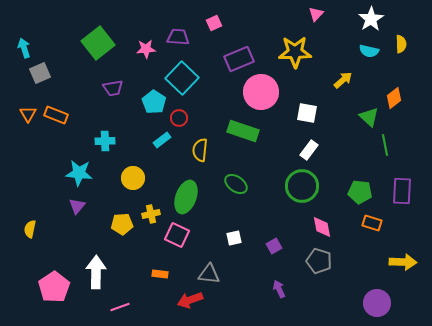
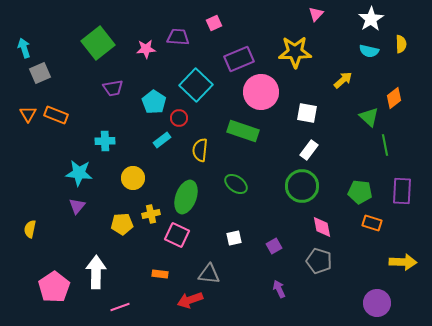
cyan square at (182, 78): moved 14 px right, 7 px down
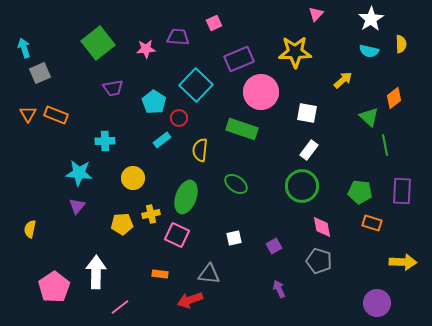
green rectangle at (243, 131): moved 1 px left, 2 px up
pink line at (120, 307): rotated 18 degrees counterclockwise
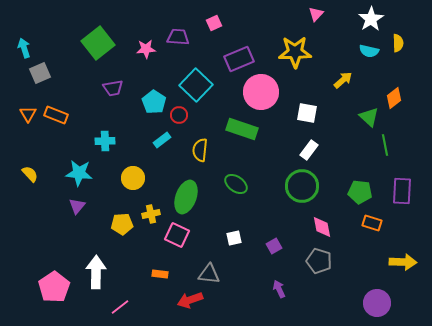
yellow semicircle at (401, 44): moved 3 px left, 1 px up
red circle at (179, 118): moved 3 px up
yellow semicircle at (30, 229): moved 55 px up; rotated 126 degrees clockwise
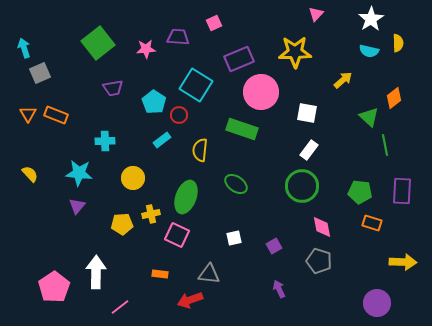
cyan square at (196, 85): rotated 12 degrees counterclockwise
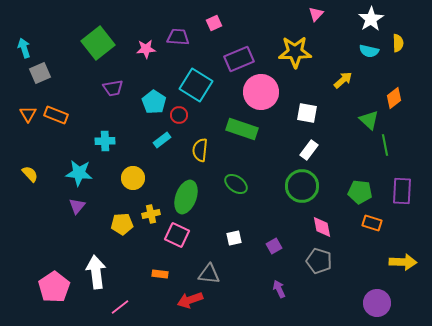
green triangle at (369, 117): moved 3 px down
white arrow at (96, 272): rotated 8 degrees counterclockwise
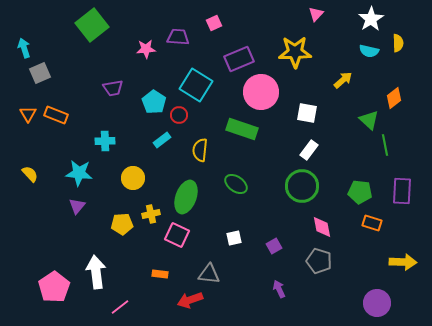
green square at (98, 43): moved 6 px left, 18 px up
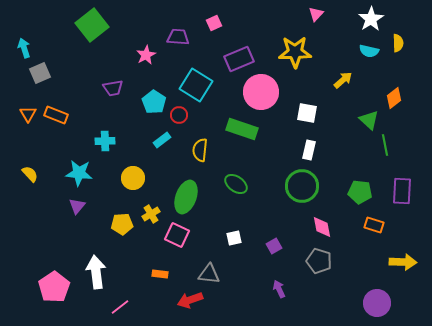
pink star at (146, 49): moved 6 px down; rotated 24 degrees counterclockwise
white rectangle at (309, 150): rotated 24 degrees counterclockwise
yellow cross at (151, 214): rotated 18 degrees counterclockwise
orange rectangle at (372, 223): moved 2 px right, 2 px down
